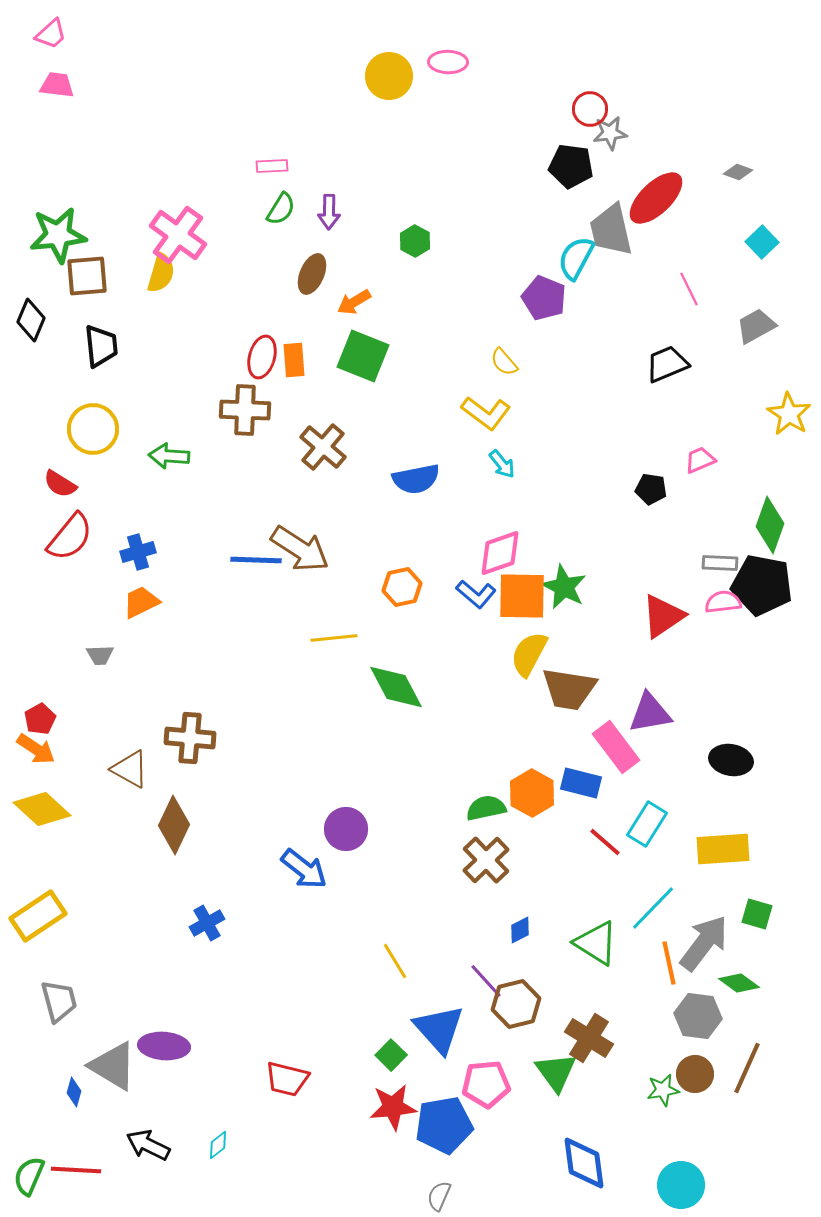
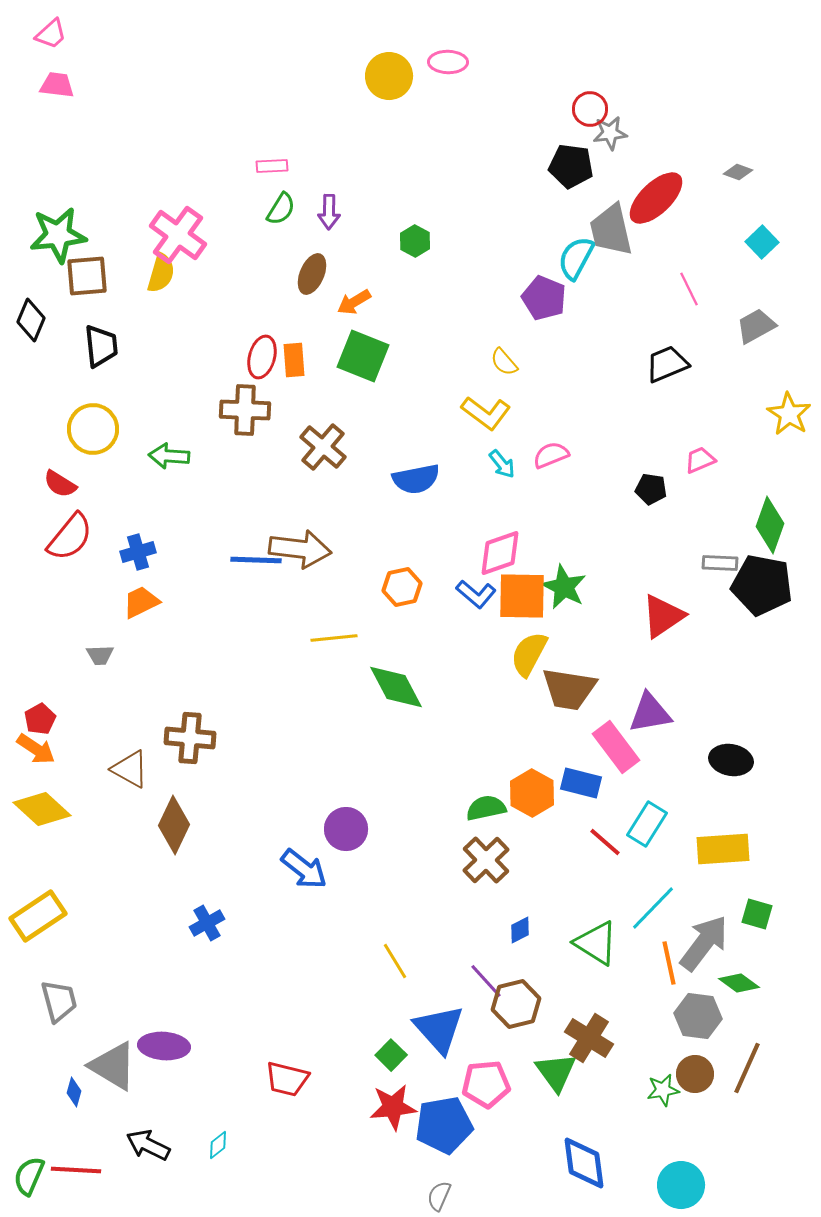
brown arrow at (300, 549): rotated 26 degrees counterclockwise
pink semicircle at (723, 602): moved 172 px left, 147 px up; rotated 15 degrees counterclockwise
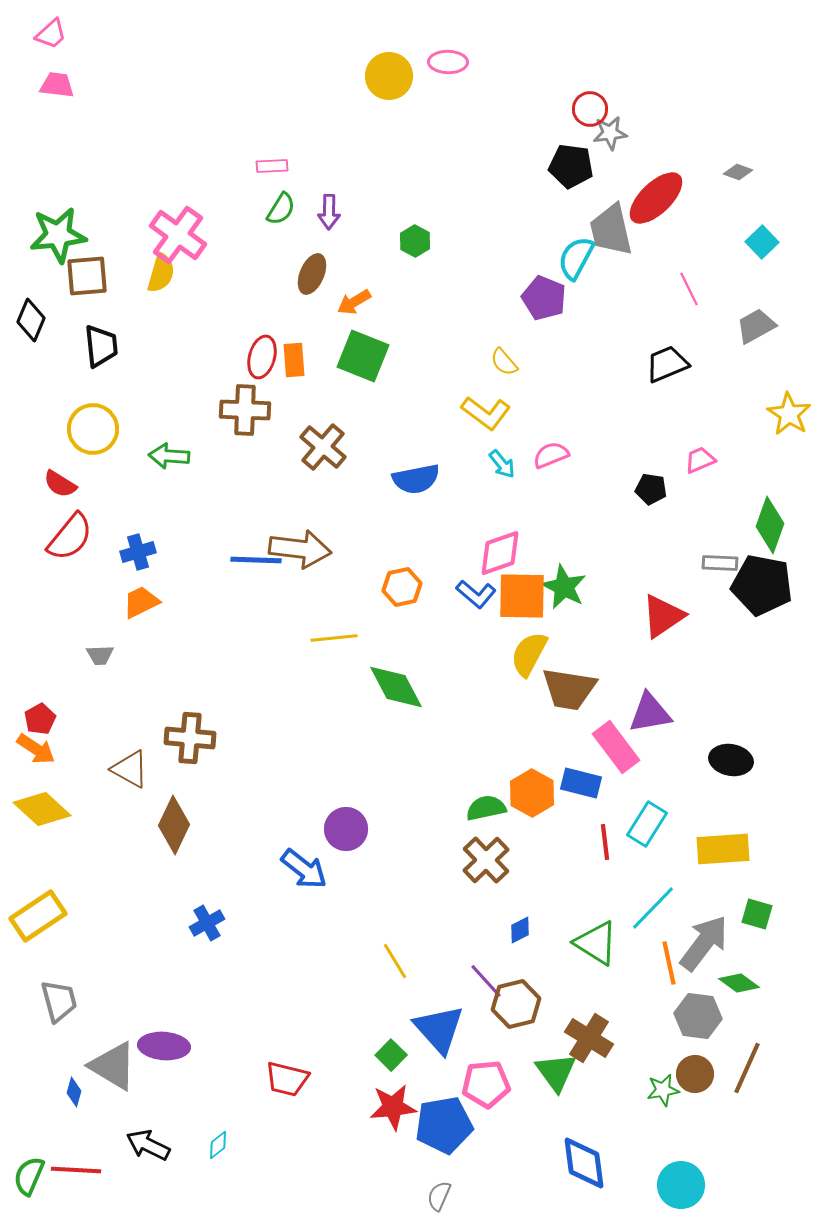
red line at (605, 842): rotated 42 degrees clockwise
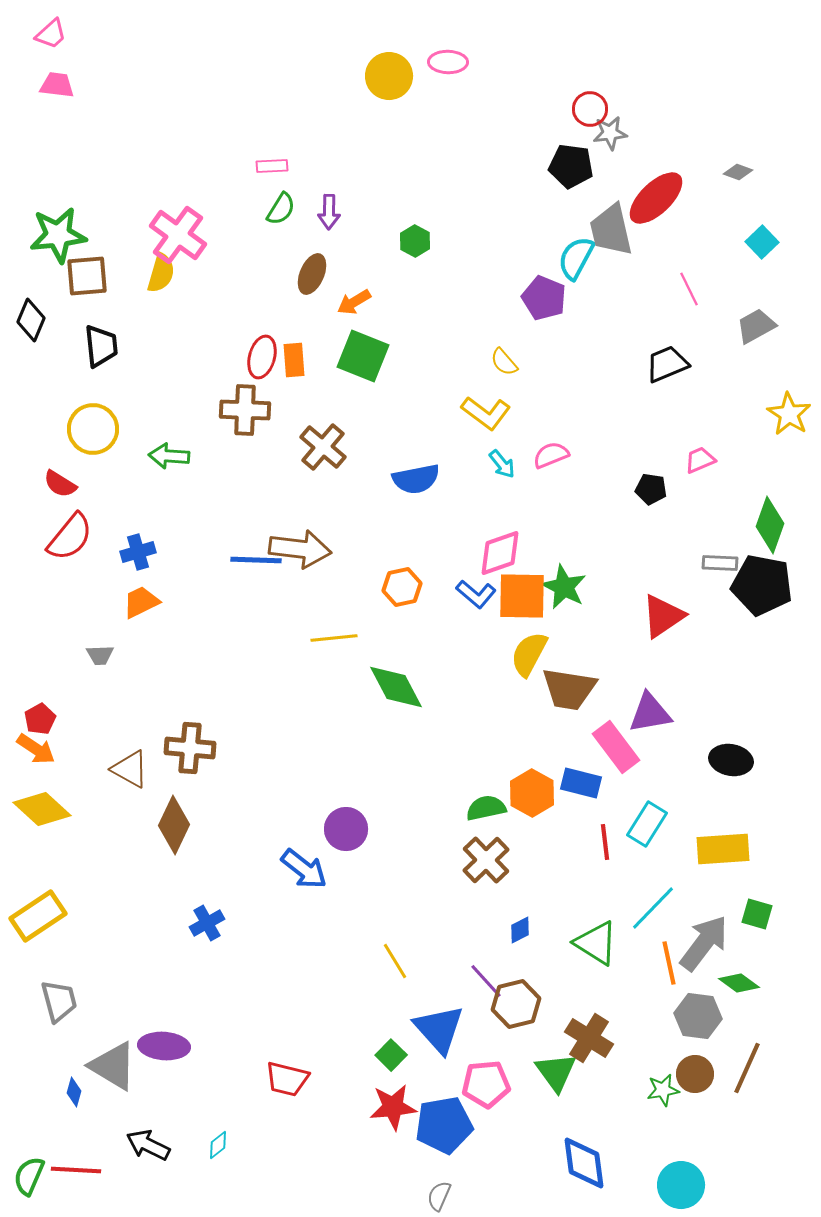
brown cross at (190, 738): moved 10 px down
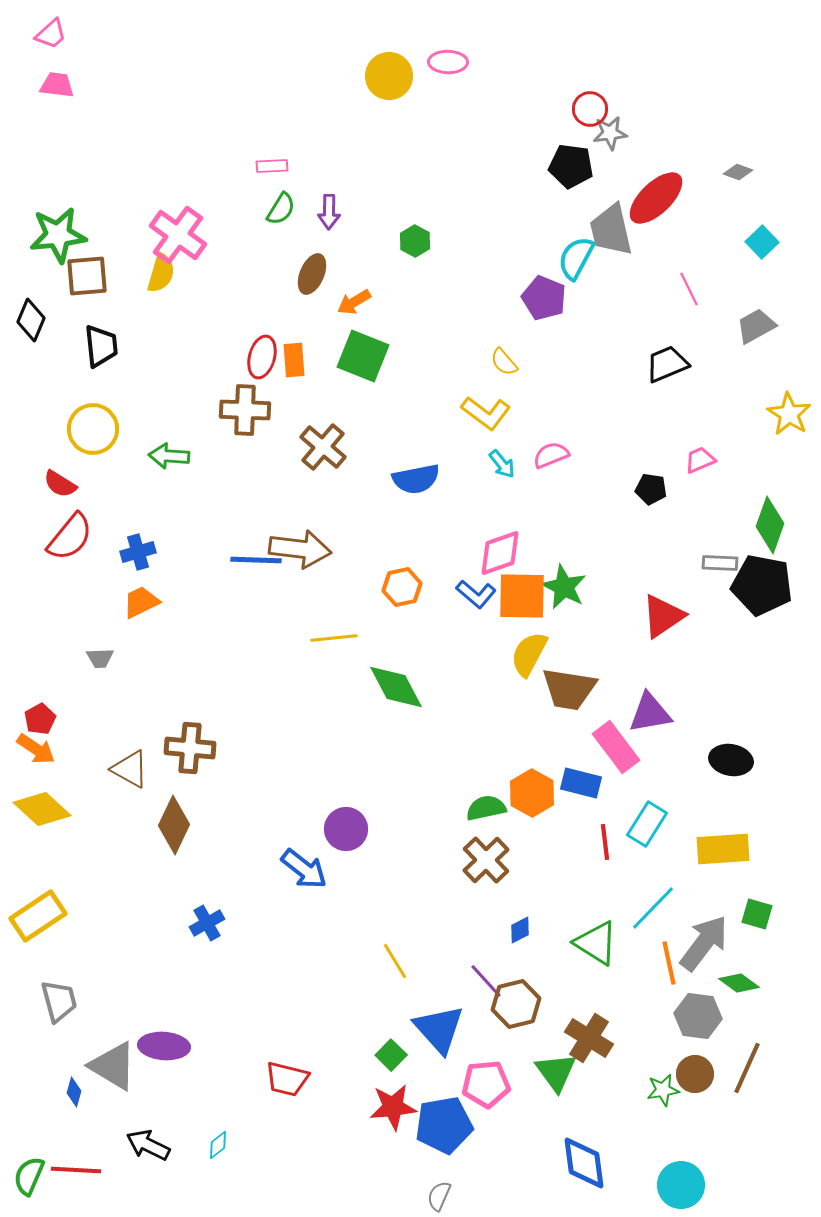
gray trapezoid at (100, 655): moved 3 px down
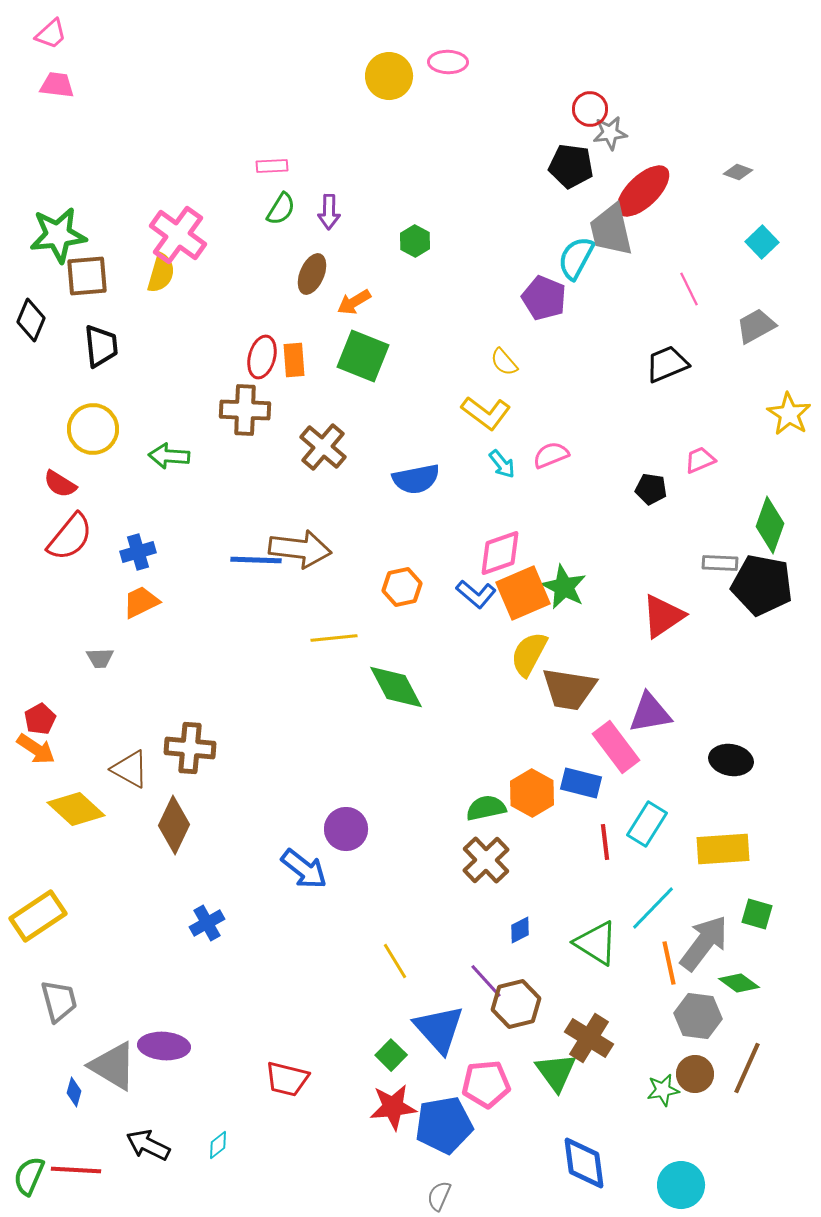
red ellipse at (656, 198): moved 13 px left, 7 px up
orange square at (522, 596): moved 1 px right, 3 px up; rotated 24 degrees counterclockwise
yellow diamond at (42, 809): moved 34 px right
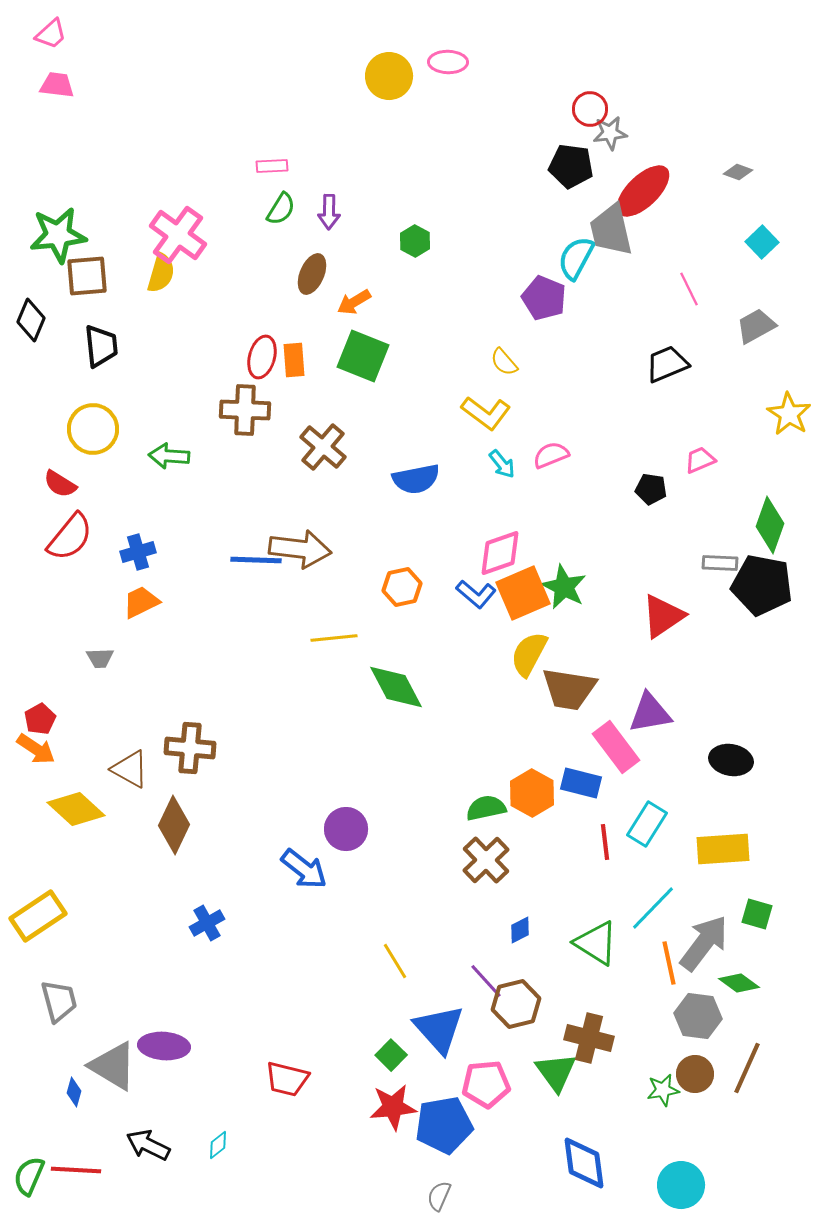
brown cross at (589, 1038): rotated 18 degrees counterclockwise
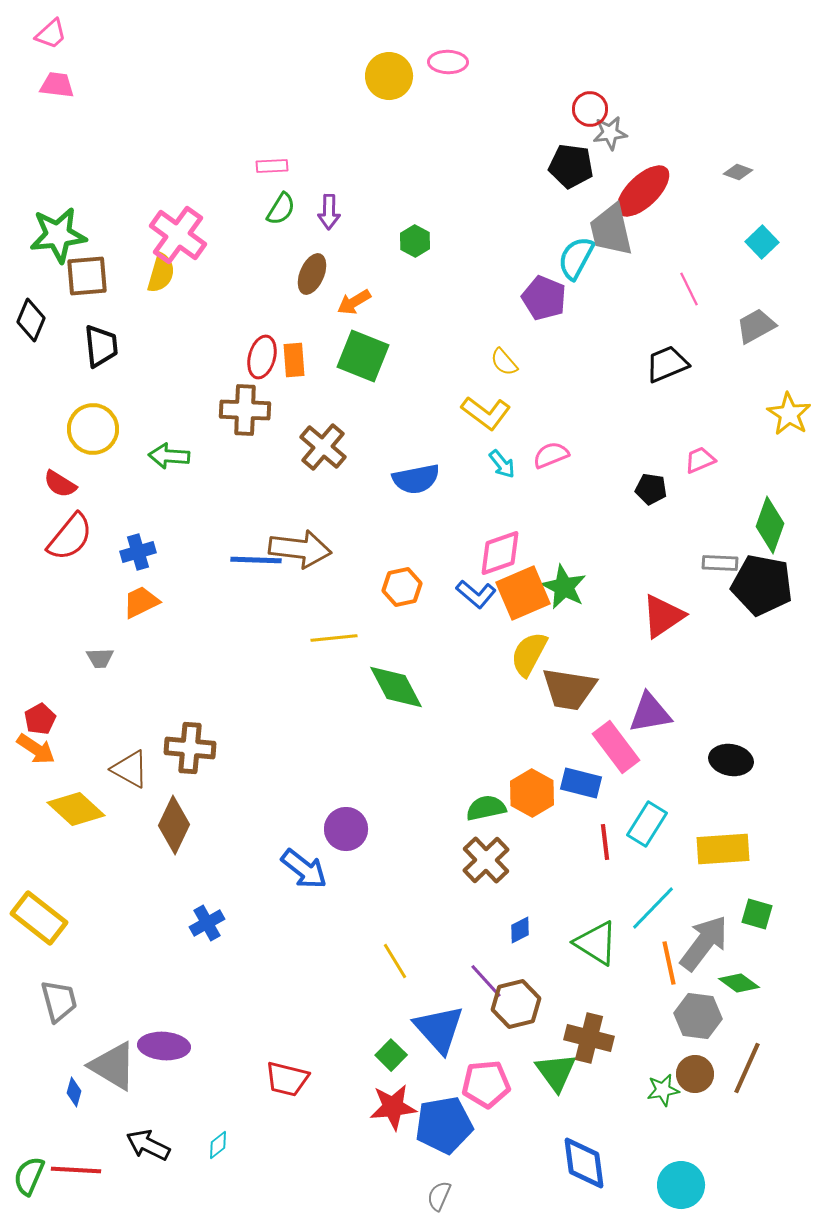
yellow rectangle at (38, 916): moved 1 px right, 2 px down; rotated 72 degrees clockwise
